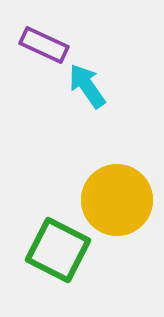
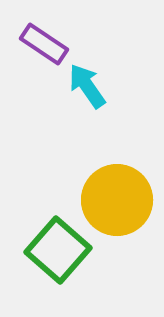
purple rectangle: moved 1 px up; rotated 9 degrees clockwise
green square: rotated 14 degrees clockwise
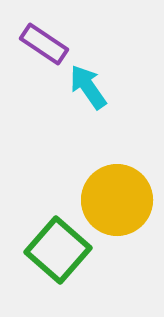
cyan arrow: moved 1 px right, 1 px down
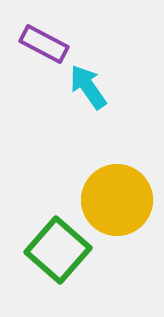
purple rectangle: rotated 6 degrees counterclockwise
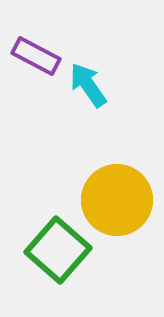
purple rectangle: moved 8 px left, 12 px down
cyan arrow: moved 2 px up
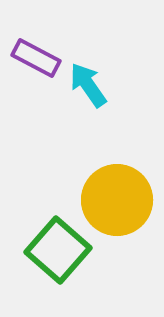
purple rectangle: moved 2 px down
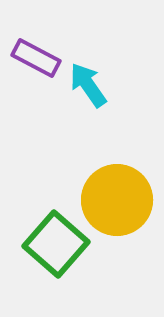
green square: moved 2 px left, 6 px up
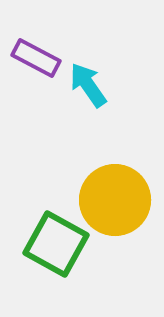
yellow circle: moved 2 px left
green square: rotated 12 degrees counterclockwise
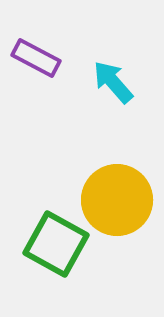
cyan arrow: moved 25 px right, 3 px up; rotated 6 degrees counterclockwise
yellow circle: moved 2 px right
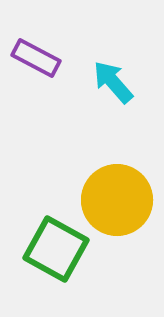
green square: moved 5 px down
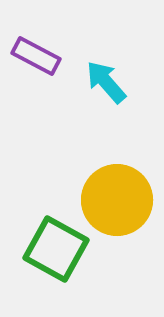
purple rectangle: moved 2 px up
cyan arrow: moved 7 px left
